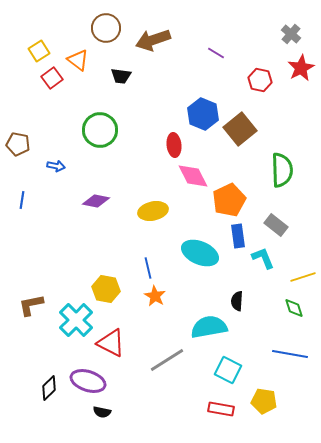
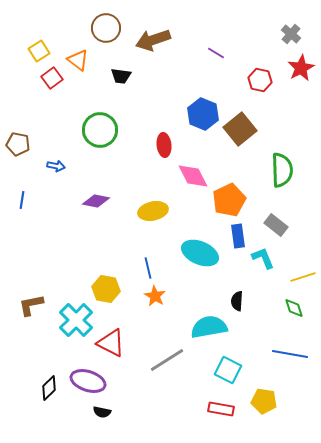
red ellipse at (174, 145): moved 10 px left
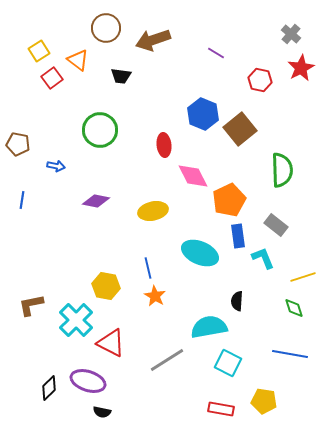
yellow hexagon at (106, 289): moved 3 px up
cyan square at (228, 370): moved 7 px up
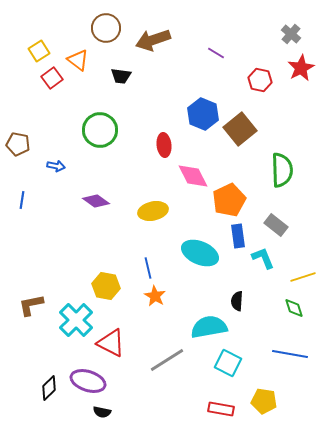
purple diamond at (96, 201): rotated 24 degrees clockwise
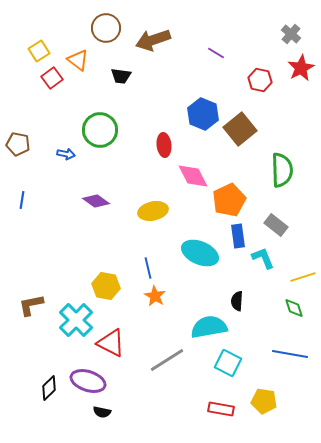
blue arrow at (56, 166): moved 10 px right, 12 px up
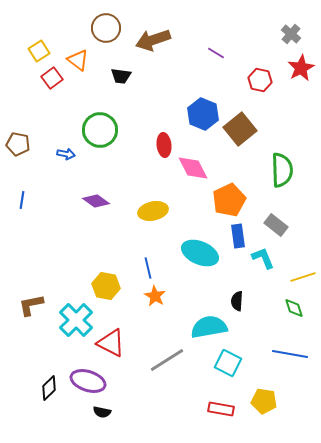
pink diamond at (193, 176): moved 8 px up
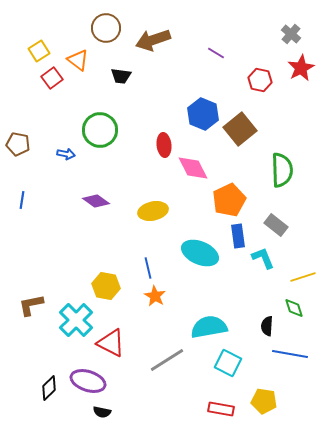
black semicircle at (237, 301): moved 30 px right, 25 px down
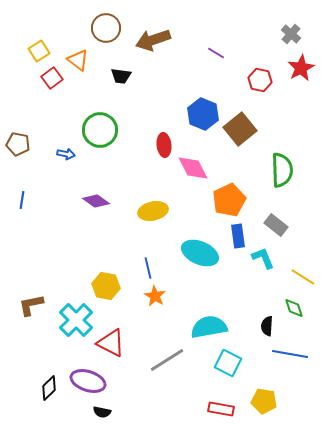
yellow line at (303, 277): rotated 50 degrees clockwise
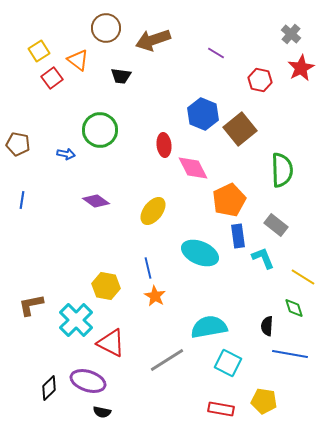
yellow ellipse at (153, 211): rotated 40 degrees counterclockwise
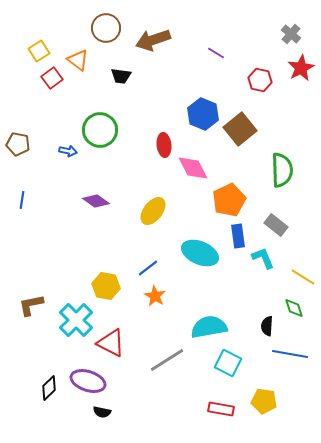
blue arrow at (66, 154): moved 2 px right, 3 px up
blue line at (148, 268): rotated 65 degrees clockwise
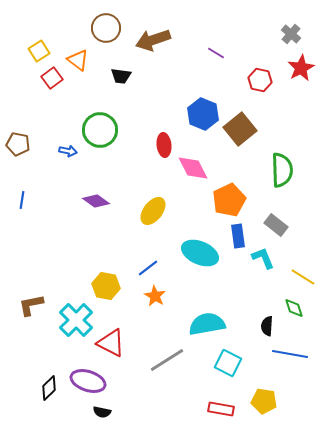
cyan semicircle at (209, 327): moved 2 px left, 3 px up
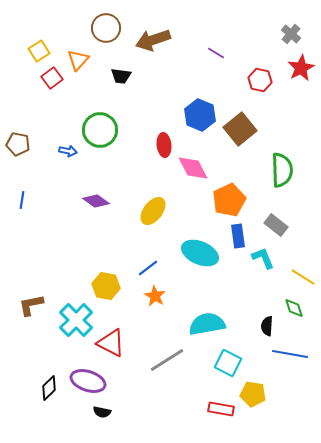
orange triangle at (78, 60): rotated 35 degrees clockwise
blue hexagon at (203, 114): moved 3 px left, 1 px down
yellow pentagon at (264, 401): moved 11 px left, 7 px up
